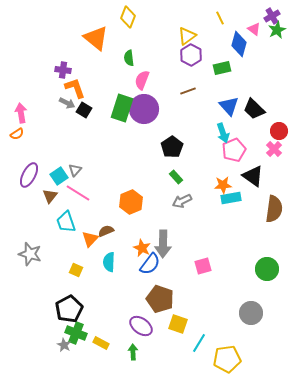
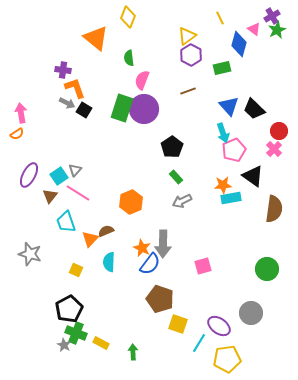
purple ellipse at (141, 326): moved 78 px right
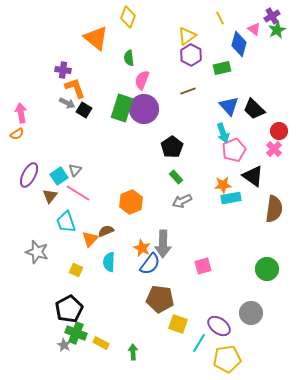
gray star at (30, 254): moved 7 px right, 2 px up
brown pentagon at (160, 299): rotated 12 degrees counterclockwise
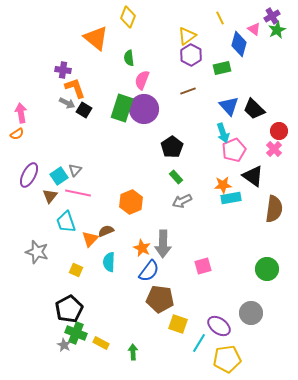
pink line at (78, 193): rotated 20 degrees counterclockwise
blue semicircle at (150, 264): moved 1 px left, 7 px down
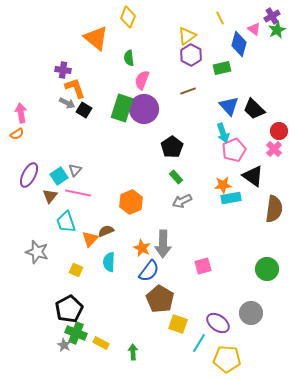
brown pentagon at (160, 299): rotated 24 degrees clockwise
purple ellipse at (219, 326): moved 1 px left, 3 px up
yellow pentagon at (227, 359): rotated 12 degrees clockwise
